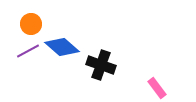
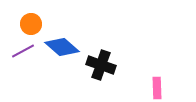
purple line: moved 5 px left
pink rectangle: rotated 35 degrees clockwise
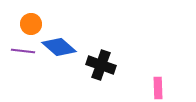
blue diamond: moved 3 px left
purple line: rotated 35 degrees clockwise
pink rectangle: moved 1 px right
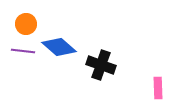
orange circle: moved 5 px left
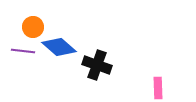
orange circle: moved 7 px right, 3 px down
black cross: moved 4 px left
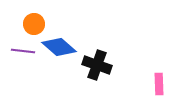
orange circle: moved 1 px right, 3 px up
pink rectangle: moved 1 px right, 4 px up
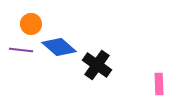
orange circle: moved 3 px left
purple line: moved 2 px left, 1 px up
black cross: rotated 16 degrees clockwise
